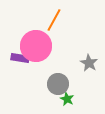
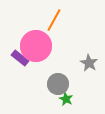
purple rectangle: rotated 30 degrees clockwise
green star: moved 1 px left
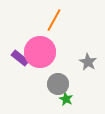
pink circle: moved 4 px right, 6 px down
gray star: moved 1 px left, 1 px up
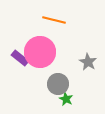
orange line: rotated 75 degrees clockwise
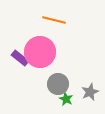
gray star: moved 2 px right, 30 px down; rotated 18 degrees clockwise
